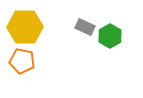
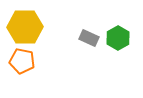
gray rectangle: moved 4 px right, 11 px down
green hexagon: moved 8 px right, 2 px down
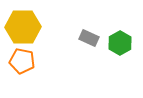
yellow hexagon: moved 2 px left
green hexagon: moved 2 px right, 5 px down
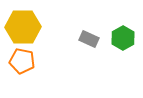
gray rectangle: moved 1 px down
green hexagon: moved 3 px right, 5 px up
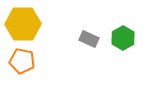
yellow hexagon: moved 3 px up
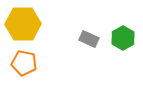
orange pentagon: moved 2 px right, 2 px down
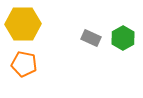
gray rectangle: moved 2 px right, 1 px up
orange pentagon: moved 1 px down
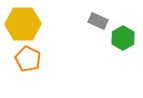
gray rectangle: moved 7 px right, 17 px up
orange pentagon: moved 4 px right, 5 px up; rotated 15 degrees clockwise
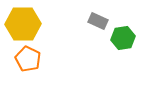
green hexagon: rotated 20 degrees clockwise
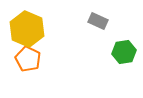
yellow hexagon: moved 4 px right, 5 px down; rotated 24 degrees clockwise
green hexagon: moved 1 px right, 14 px down
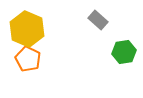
gray rectangle: moved 1 px up; rotated 18 degrees clockwise
